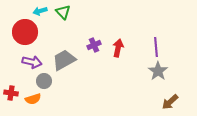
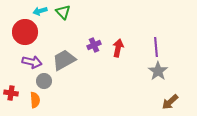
orange semicircle: moved 2 px right, 1 px down; rotated 77 degrees counterclockwise
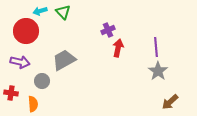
red circle: moved 1 px right, 1 px up
purple cross: moved 14 px right, 15 px up
purple arrow: moved 12 px left
gray circle: moved 2 px left
orange semicircle: moved 2 px left, 4 px down
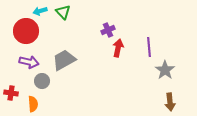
purple line: moved 7 px left
purple arrow: moved 9 px right
gray star: moved 7 px right, 1 px up
brown arrow: rotated 54 degrees counterclockwise
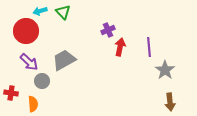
red arrow: moved 2 px right, 1 px up
purple arrow: rotated 30 degrees clockwise
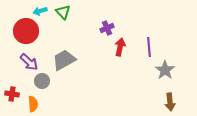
purple cross: moved 1 px left, 2 px up
red cross: moved 1 px right, 1 px down
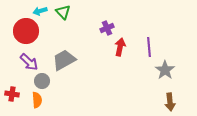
orange semicircle: moved 4 px right, 4 px up
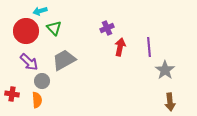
green triangle: moved 9 px left, 16 px down
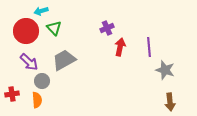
cyan arrow: moved 1 px right
gray star: rotated 18 degrees counterclockwise
red cross: rotated 16 degrees counterclockwise
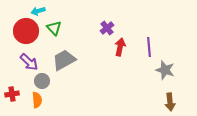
cyan arrow: moved 3 px left
purple cross: rotated 16 degrees counterclockwise
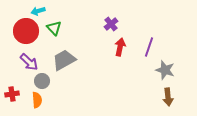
purple cross: moved 4 px right, 4 px up
purple line: rotated 24 degrees clockwise
brown arrow: moved 2 px left, 5 px up
